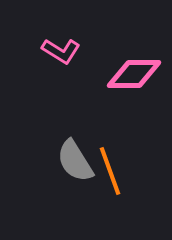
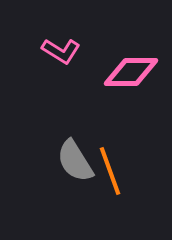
pink diamond: moved 3 px left, 2 px up
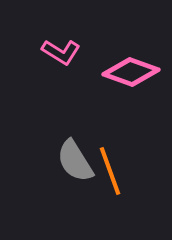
pink L-shape: moved 1 px down
pink diamond: rotated 20 degrees clockwise
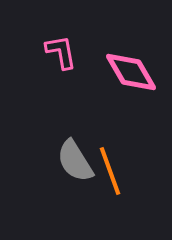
pink L-shape: rotated 132 degrees counterclockwise
pink diamond: rotated 40 degrees clockwise
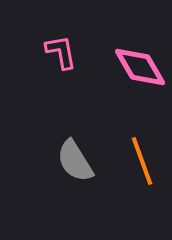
pink diamond: moved 9 px right, 5 px up
orange line: moved 32 px right, 10 px up
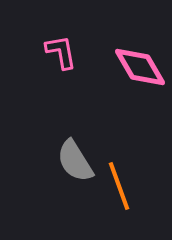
orange line: moved 23 px left, 25 px down
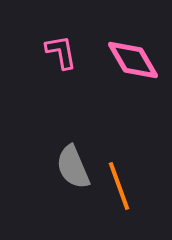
pink diamond: moved 7 px left, 7 px up
gray semicircle: moved 2 px left, 6 px down; rotated 9 degrees clockwise
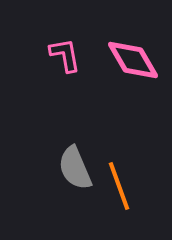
pink L-shape: moved 4 px right, 3 px down
gray semicircle: moved 2 px right, 1 px down
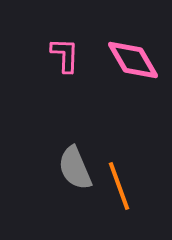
pink L-shape: rotated 12 degrees clockwise
